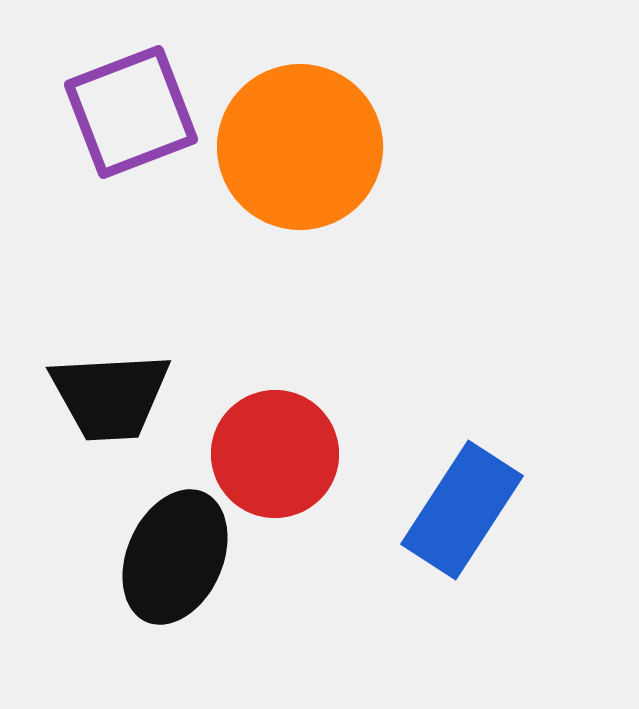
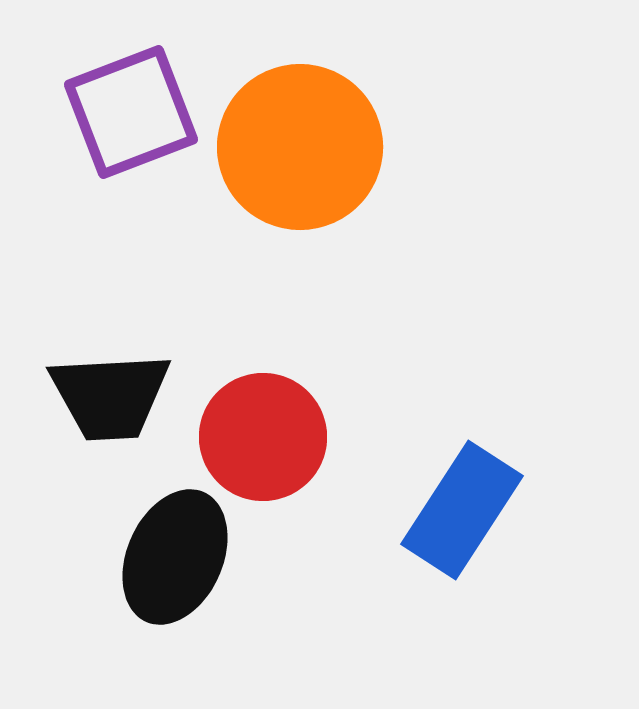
red circle: moved 12 px left, 17 px up
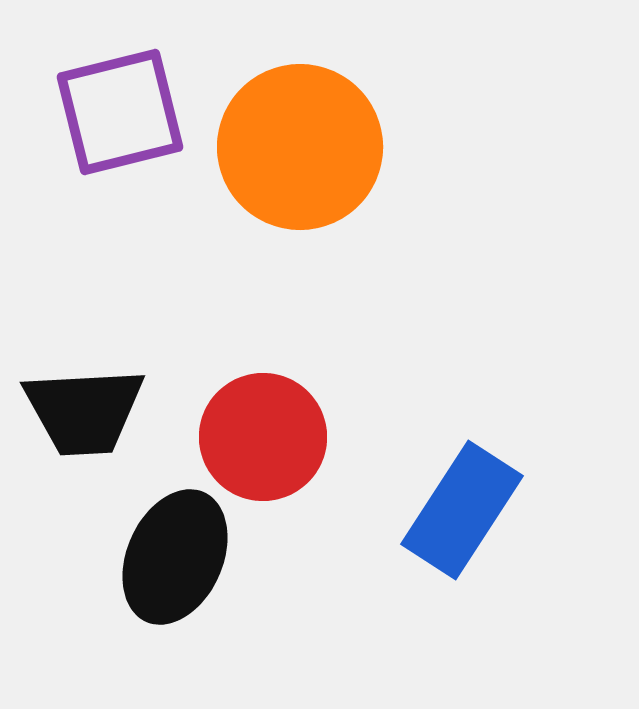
purple square: moved 11 px left; rotated 7 degrees clockwise
black trapezoid: moved 26 px left, 15 px down
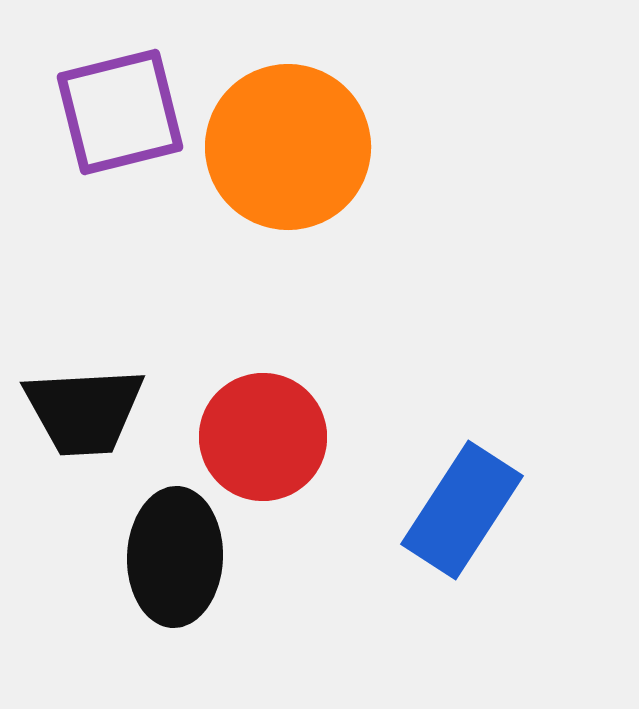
orange circle: moved 12 px left
black ellipse: rotated 22 degrees counterclockwise
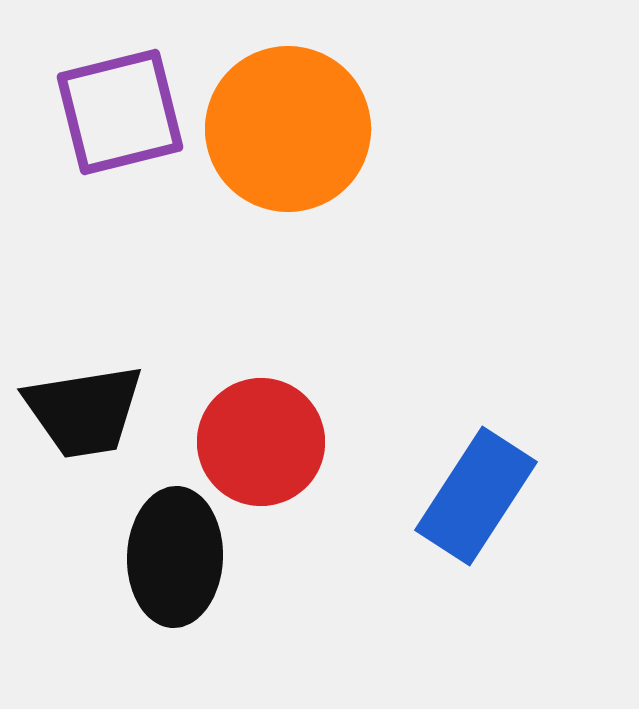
orange circle: moved 18 px up
black trapezoid: rotated 6 degrees counterclockwise
red circle: moved 2 px left, 5 px down
blue rectangle: moved 14 px right, 14 px up
